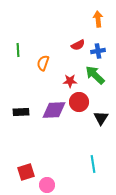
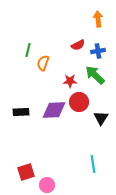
green line: moved 10 px right; rotated 16 degrees clockwise
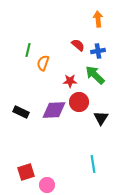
red semicircle: rotated 112 degrees counterclockwise
black rectangle: rotated 28 degrees clockwise
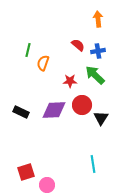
red circle: moved 3 px right, 3 px down
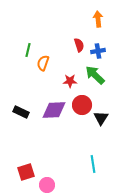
red semicircle: moved 1 px right; rotated 32 degrees clockwise
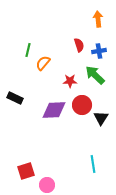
blue cross: moved 1 px right
orange semicircle: rotated 21 degrees clockwise
black rectangle: moved 6 px left, 14 px up
red square: moved 1 px up
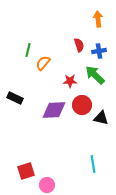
black triangle: rotated 49 degrees counterclockwise
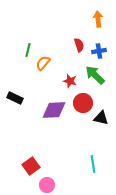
red star: rotated 16 degrees clockwise
red circle: moved 1 px right, 2 px up
red square: moved 5 px right, 5 px up; rotated 18 degrees counterclockwise
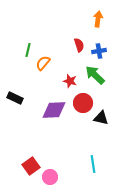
orange arrow: rotated 14 degrees clockwise
pink circle: moved 3 px right, 8 px up
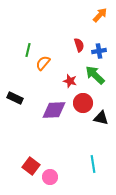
orange arrow: moved 2 px right, 4 px up; rotated 35 degrees clockwise
red square: rotated 18 degrees counterclockwise
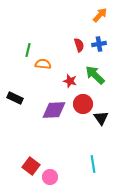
blue cross: moved 7 px up
orange semicircle: moved 1 px down; rotated 56 degrees clockwise
red circle: moved 1 px down
black triangle: rotated 42 degrees clockwise
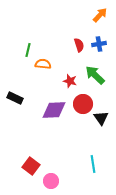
pink circle: moved 1 px right, 4 px down
